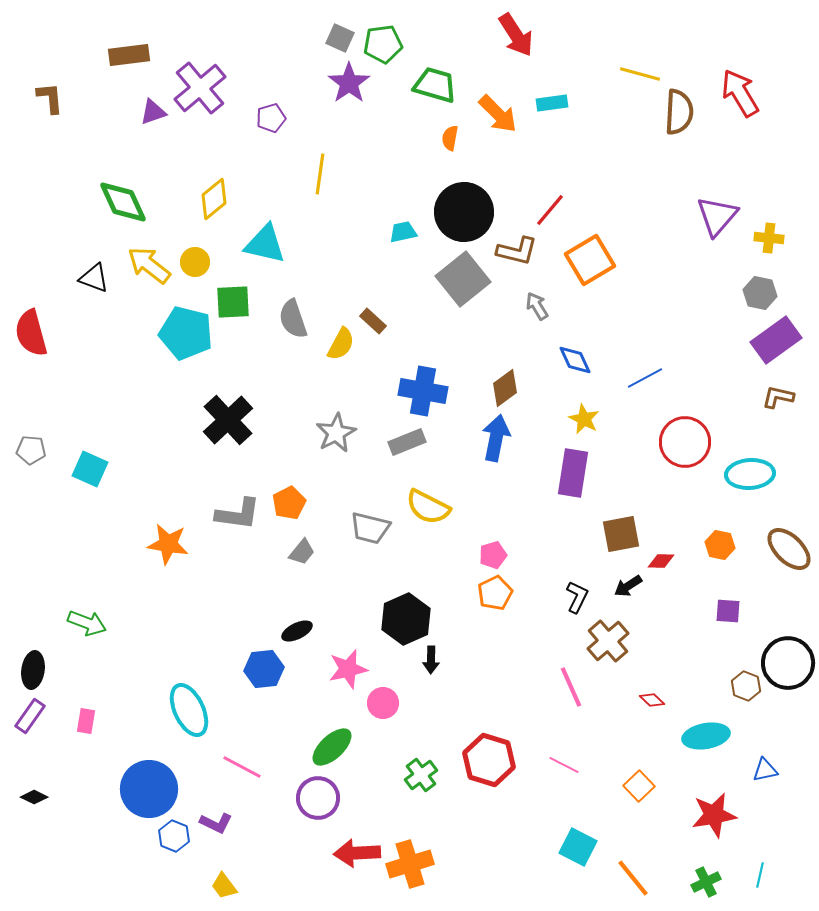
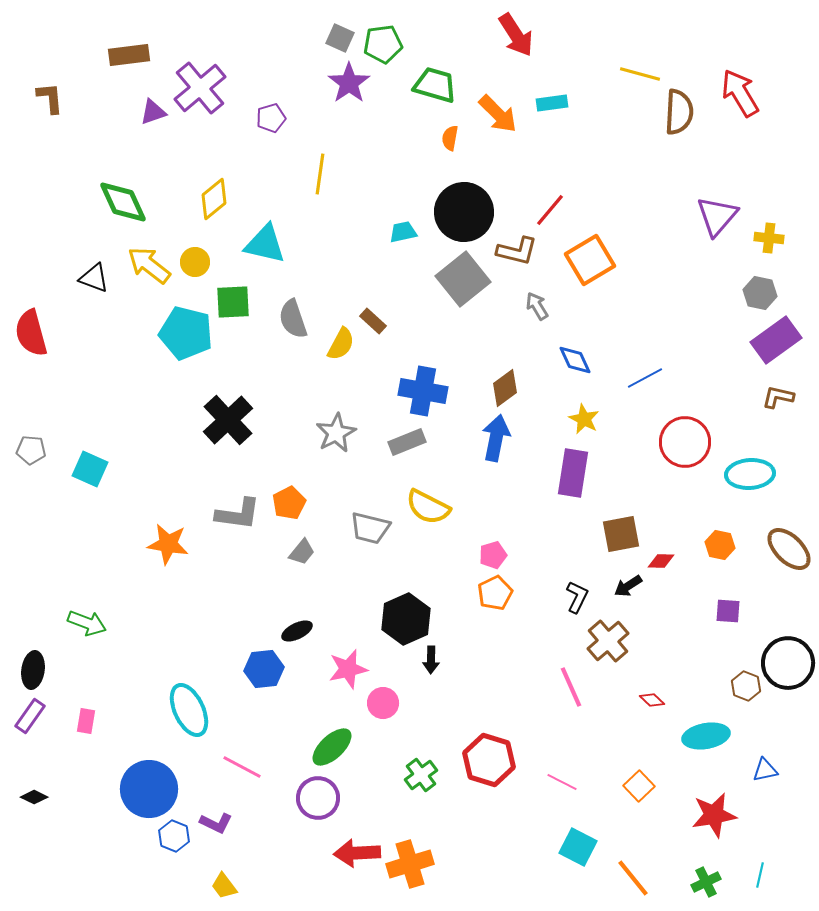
pink line at (564, 765): moved 2 px left, 17 px down
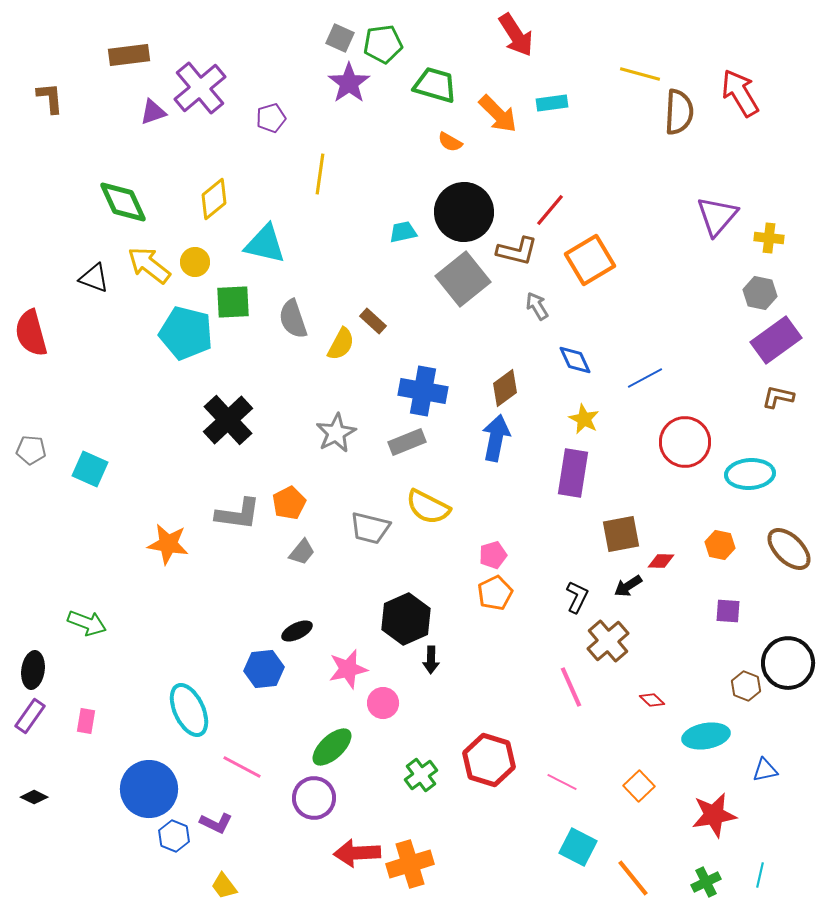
orange semicircle at (450, 138): moved 4 px down; rotated 70 degrees counterclockwise
purple circle at (318, 798): moved 4 px left
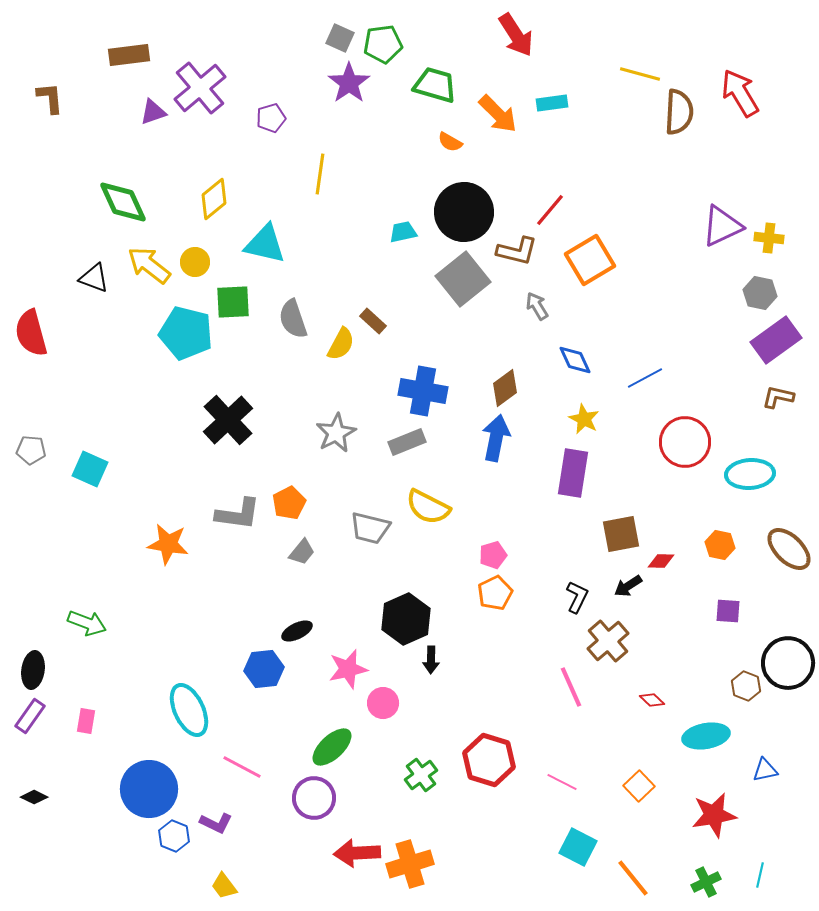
purple triangle at (717, 216): moved 5 px right, 10 px down; rotated 24 degrees clockwise
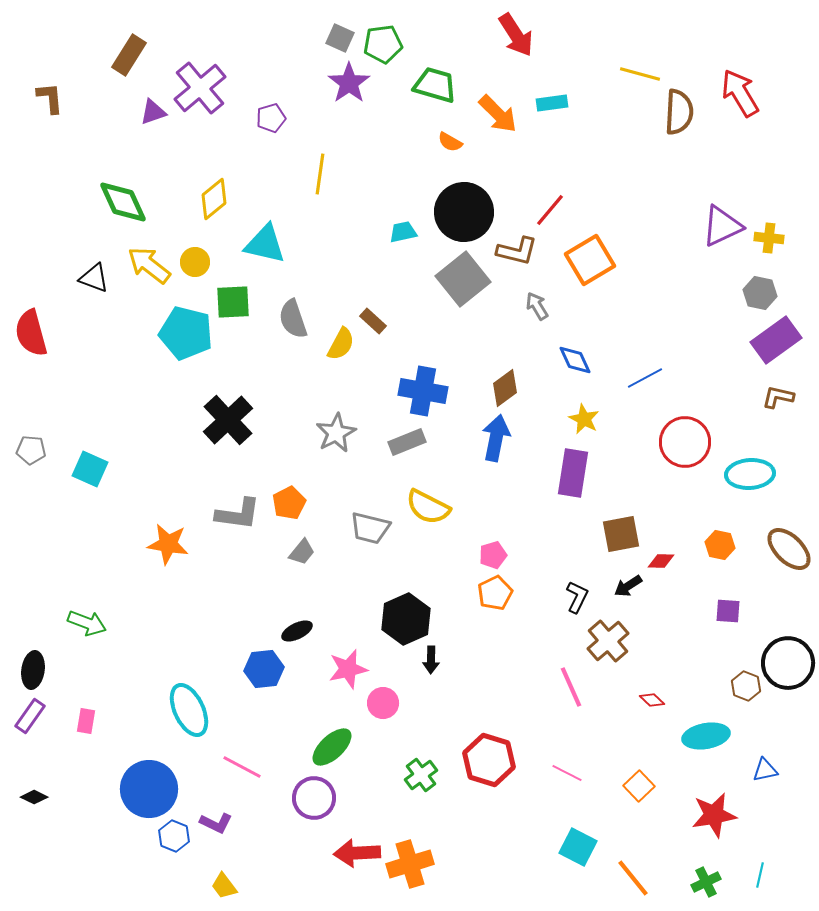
brown rectangle at (129, 55): rotated 51 degrees counterclockwise
pink line at (562, 782): moved 5 px right, 9 px up
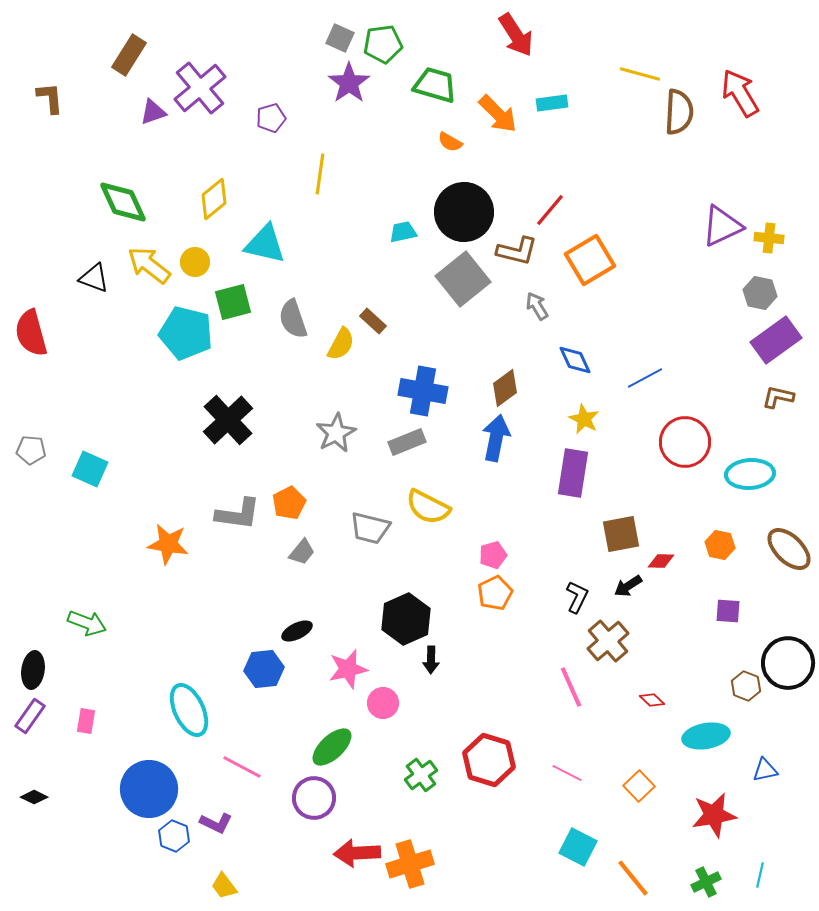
green square at (233, 302): rotated 12 degrees counterclockwise
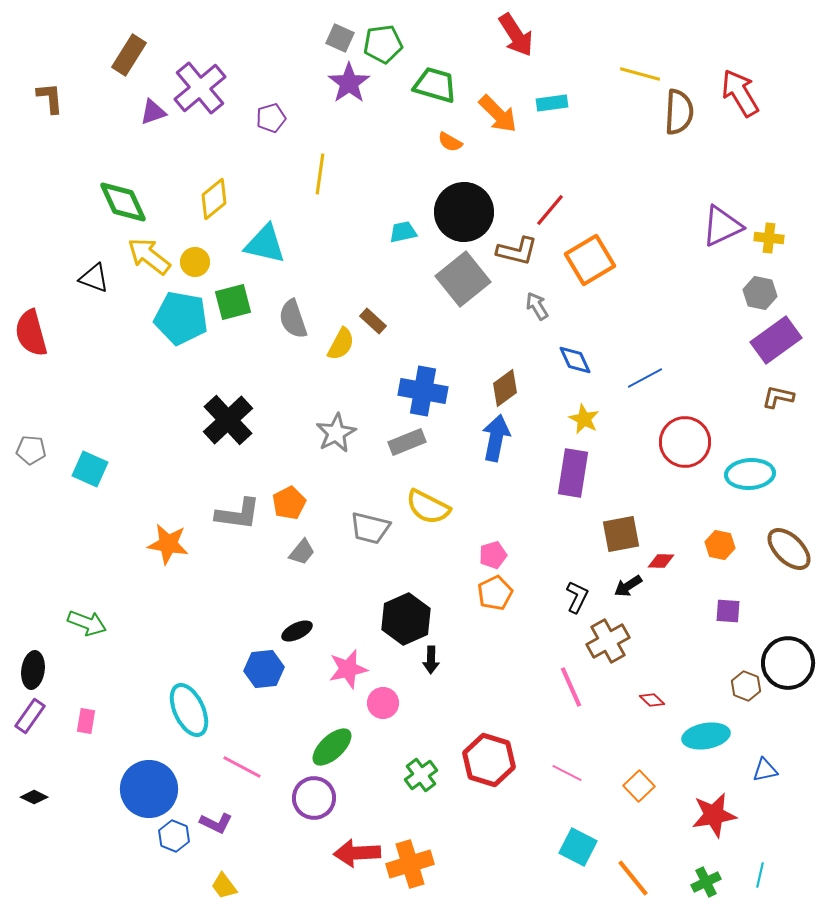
yellow arrow at (149, 265): moved 9 px up
cyan pentagon at (186, 333): moved 5 px left, 15 px up; rotated 4 degrees counterclockwise
brown cross at (608, 641): rotated 12 degrees clockwise
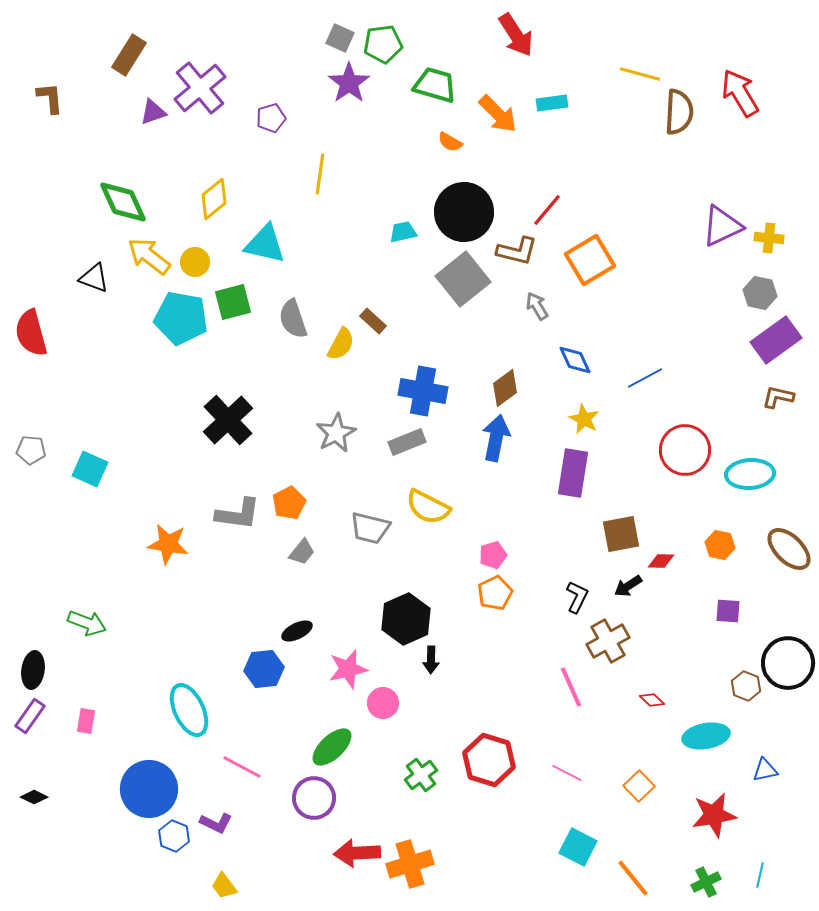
red line at (550, 210): moved 3 px left
red circle at (685, 442): moved 8 px down
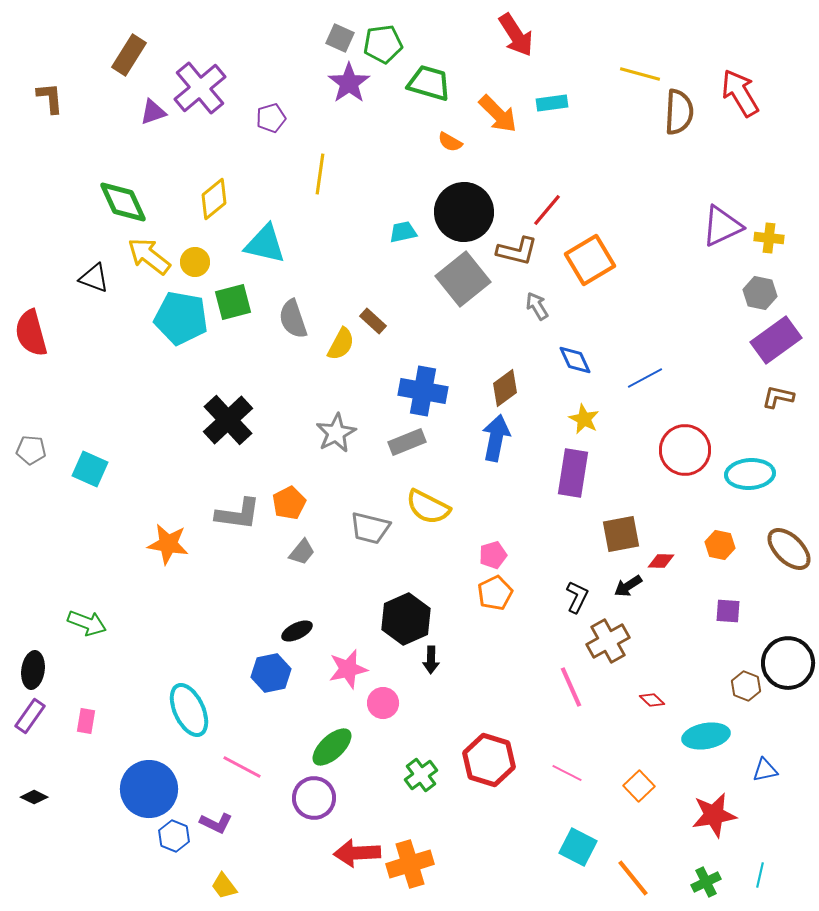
green trapezoid at (435, 85): moved 6 px left, 2 px up
blue hexagon at (264, 669): moved 7 px right, 4 px down; rotated 6 degrees counterclockwise
